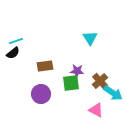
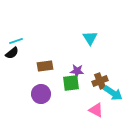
black semicircle: moved 1 px left
brown cross: rotated 21 degrees clockwise
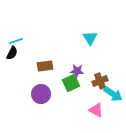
black semicircle: rotated 24 degrees counterclockwise
green square: rotated 18 degrees counterclockwise
cyan arrow: moved 1 px down
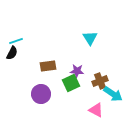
brown rectangle: moved 3 px right
